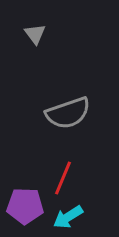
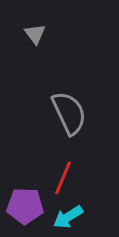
gray semicircle: moved 1 px right; rotated 96 degrees counterclockwise
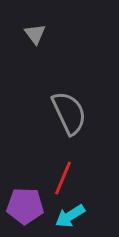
cyan arrow: moved 2 px right, 1 px up
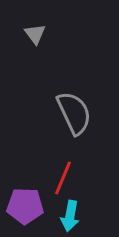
gray semicircle: moved 5 px right
cyan arrow: rotated 48 degrees counterclockwise
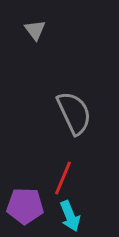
gray triangle: moved 4 px up
cyan arrow: rotated 32 degrees counterclockwise
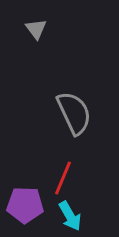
gray triangle: moved 1 px right, 1 px up
purple pentagon: moved 1 px up
cyan arrow: rotated 8 degrees counterclockwise
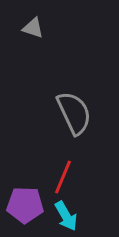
gray triangle: moved 3 px left, 1 px up; rotated 35 degrees counterclockwise
red line: moved 1 px up
cyan arrow: moved 4 px left
